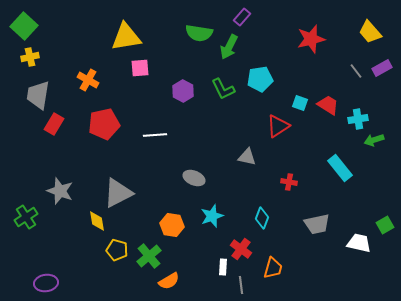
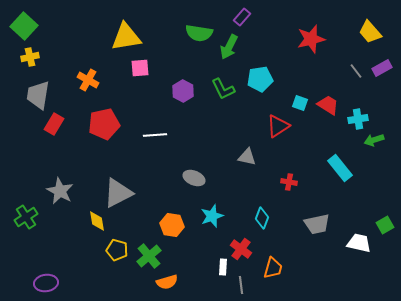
gray star at (60, 191): rotated 8 degrees clockwise
orange semicircle at (169, 281): moved 2 px left, 1 px down; rotated 15 degrees clockwise
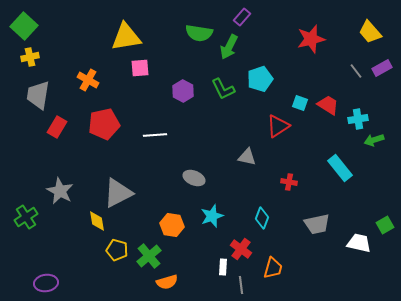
cyan pentagon at (260, 79): rotated 10 degrees counterclockwise
red rectangle at (54, 124): moved 3 px right, 3 px down
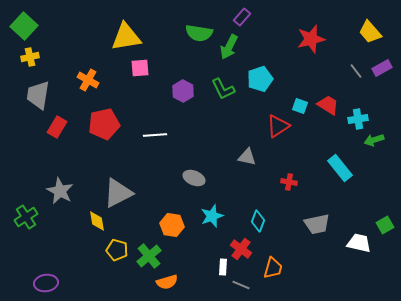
cyan square at (300, 103): moved 3 px down
cyan diamond at (262, 218): moved 4 px left, 3 px down
gray line at (241, 285): rotated 60 degrees counterclockwise
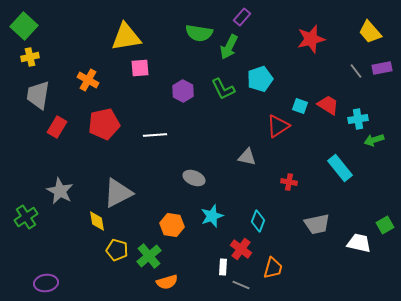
purple rectangle at (382, 68): rotated 18 degrees clockwise
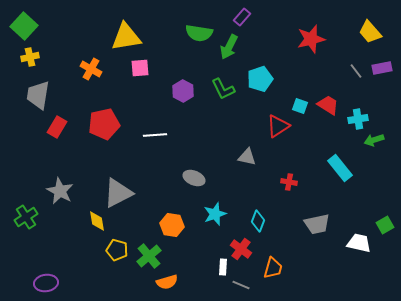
orange cross at (88, 80): moved 3 px right, 11 px up
cyan star at (212, 216): moved 3 px right, 2 px up
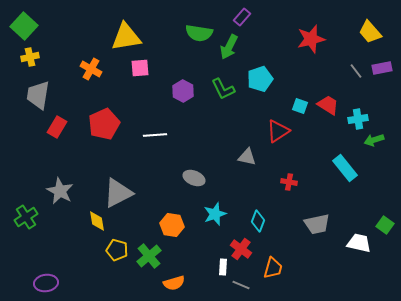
red pentagon at (104, 124): rotated 12 degrees counterclockwise
red triangle at (278, 126): moved 5 px down
cyan rectangle at (340, 168): moved 5 px right
green square at (385, 225): rotated 24 degrees counterclockwise
orange semicircle at (167, 282): moved 7 px right, 1 px down
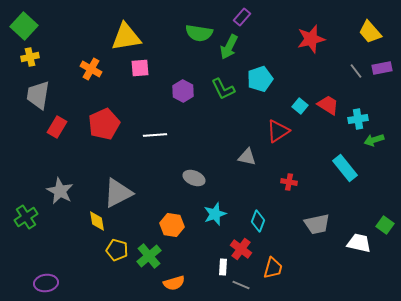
cyan square at (300, 106): rotated 21 degrees clockwise
